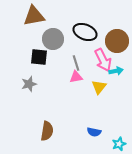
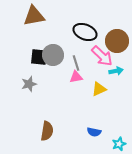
gray circle: moved 16 px down
pink arrow: moved 1 px left, 4 px up; rotated 20 degrees counterclockwise
yellow triangle: moved 2 px down; rotated 28 degrees clockwise
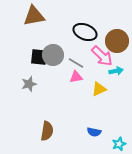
gray line: rotated 42 degrees counterclockwise
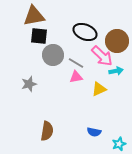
black square: moved 21 px up
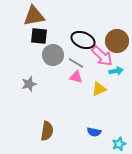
black ellipse: moved 2 px left, 8 px down
pink triangle: rotated 24 degrees clockwise
